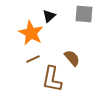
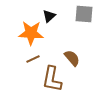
orange star: rotated 25 degrees counterclockwise
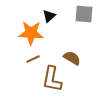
brown semicircle: rotated 18 degrees counterclockwise
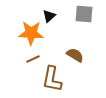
brown semicircle: moved 3 px right, 3 px up
